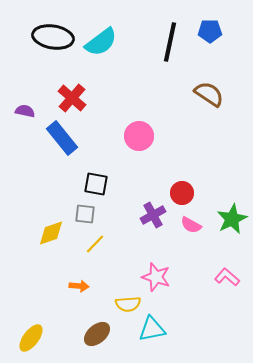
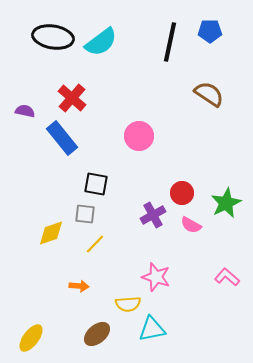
green star: moved 6 px left, 16 px up
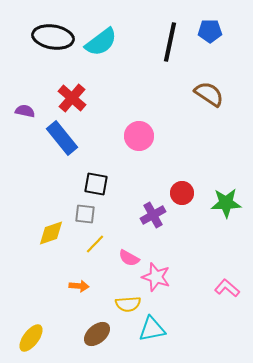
green star: rotated 24 degrees clockwise
pink semicircle: moved 62 px left, 33 px down
pink L-shape: moved 11 px down
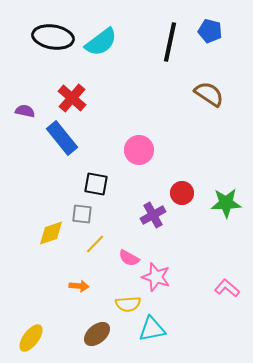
blue pentagon: rotated 15 degrees clockwise
pink circle: moved 14 px down
gray square: moved 3 px left
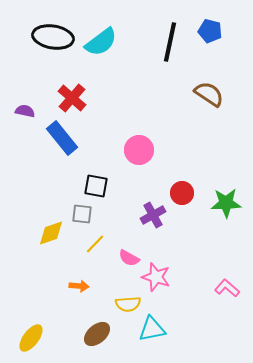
black square: moved 2 px down
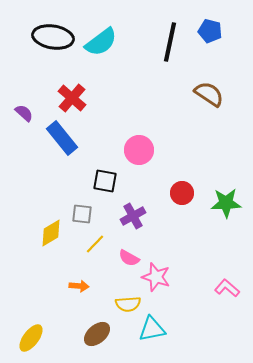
purple semicircle: moved 1 px left, 2 px down; rotated 30 degrees clockwise
black square: moved 9 px right, 5 px up
purple cross: moved 20 px left, 1 px down
yellow diamond: rotated 12 degrees counterclockwise
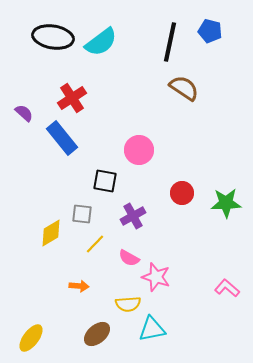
brown semicircle: moved 25 px left, 6 px up
red cross: rotated 16 degrees clockwise
